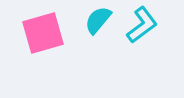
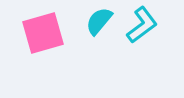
cyan semicircle: moved 1 px right, 1 px down
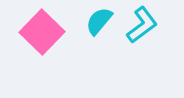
pink square: moved 1 px left, 1 px up; rotated 30 degrees counterclockwise
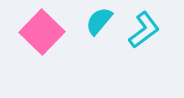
cyan L-shape: moved 2 px right, 5 px down
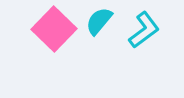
pink square: moved 12 px right, 3 px up
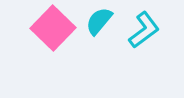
pink square: moved 1 px left, 1 px up
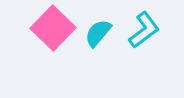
cyan semicircle: moved 1 px left, 12 px down
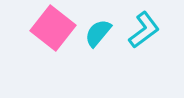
pink square: rotated 6 degrees counterclockwise
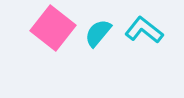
cyan L-shape: rotated 105 degrees counterclockwise
